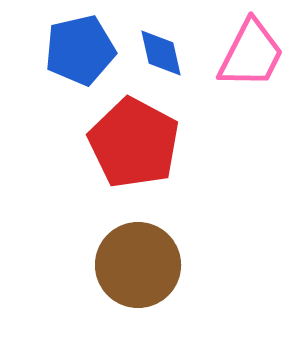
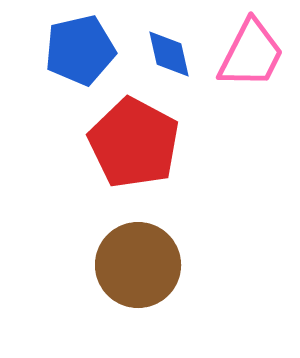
blue diamond: moved 8 px right, 1 px down
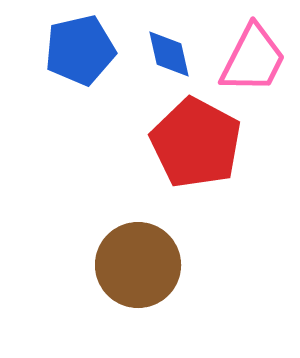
pink trapezoid: moved 2 px right, 5 px down
red pentagon: moved 62 px right
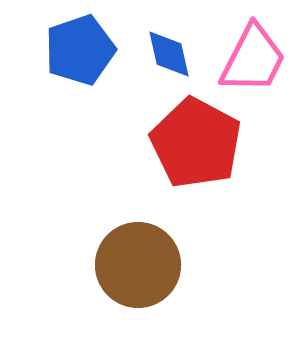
blue pentagon: rotated 6 degrees counterclockwise
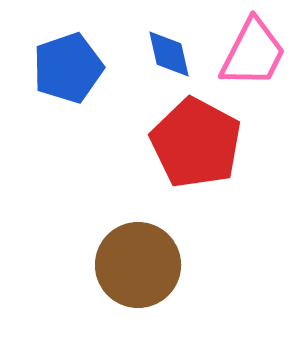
blue pentagon: moved 12 px left, 18 px down
pink trapezoid: moved 6 px up
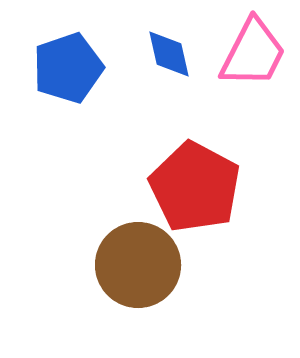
red pentagon: moved 1 px left, 44 px down
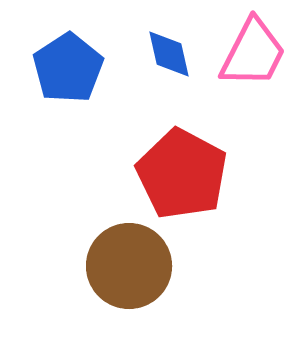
blue pentagon: rotated 14 degrees counterclockwise
red pentagon: moved 13 px left, 13 px up
brown circle: moved 9 px left, 1 px down
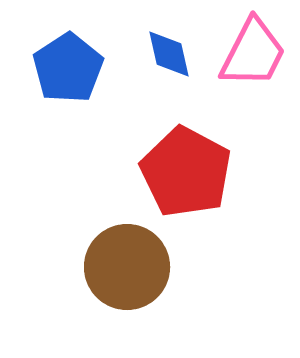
red pentagon: moved 4 px right, 2 px up
brown circle: moved 2 px left, 1 px down
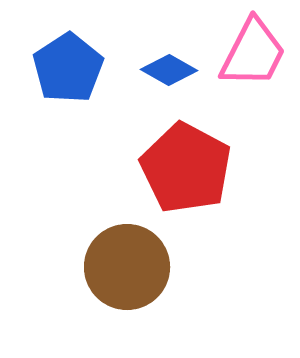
blue diamond: moved 16 px down; rotated 48 degrees counterclockwise
red pentagon: moved 4 px up
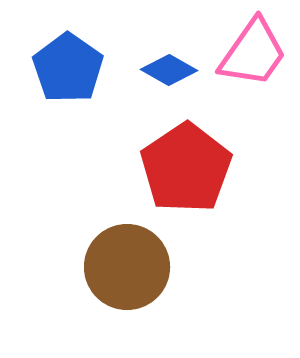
pink trapezoid: rotated 8 degrees clockwise
blue pentagon: rotated 4 degrees counterclockwise
red pentagon: rotated 10 degrees clockwise
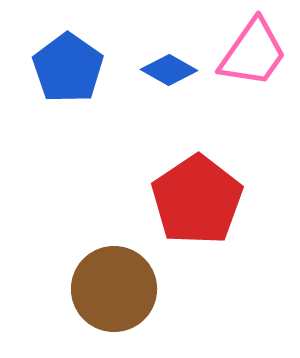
red pentagon: moved 11 px right, 32 px down
brown circle: moved 13 px left, 22 px down
